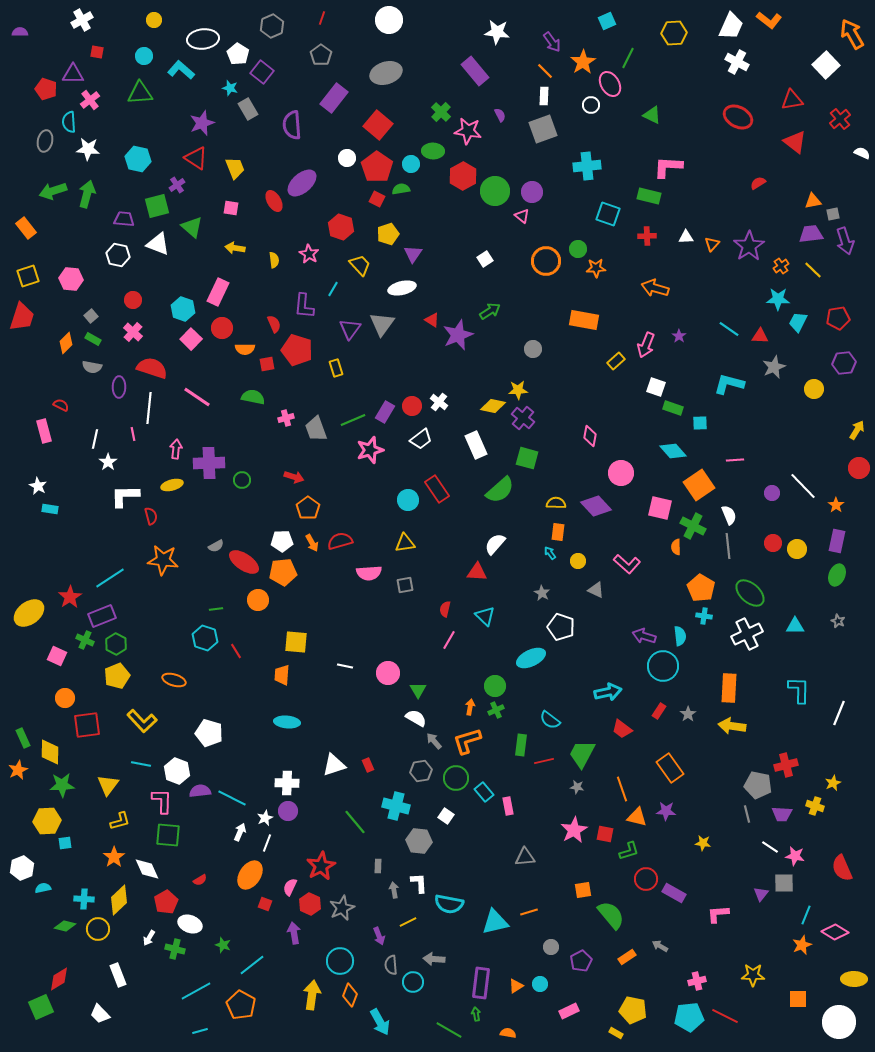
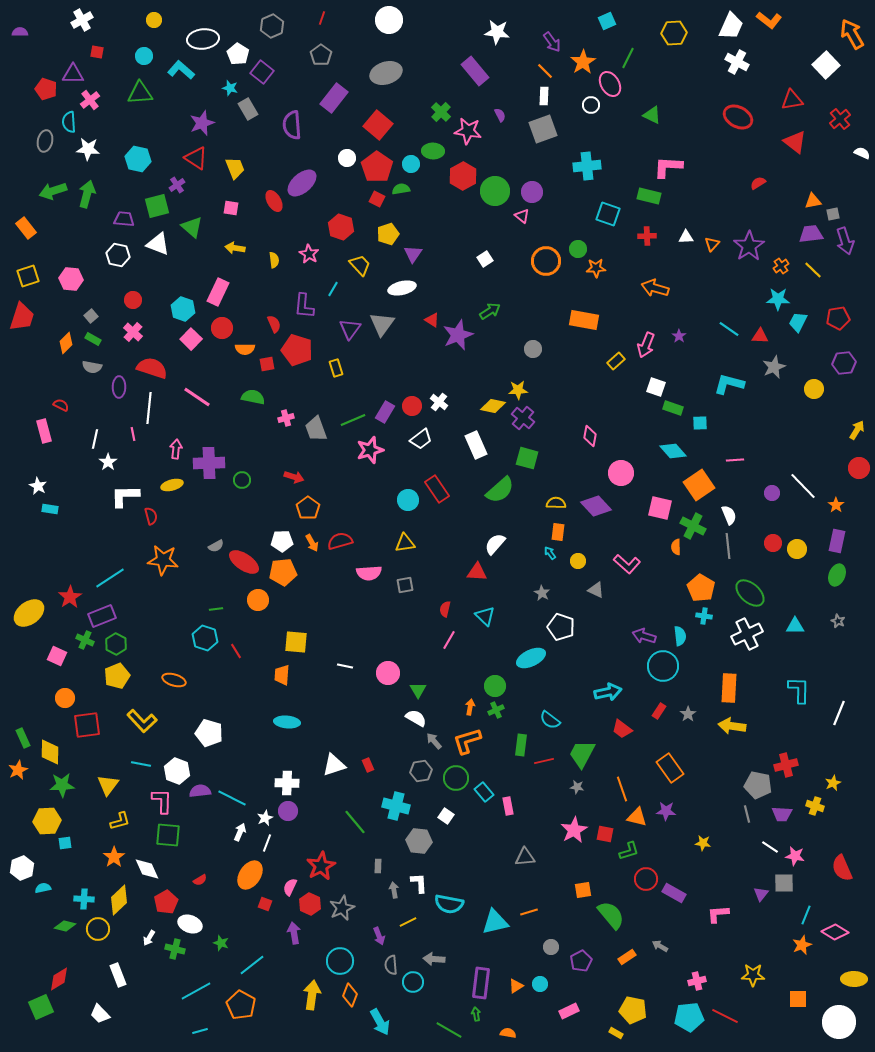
green star at (223, 945): moved 2 px left, 2 px up
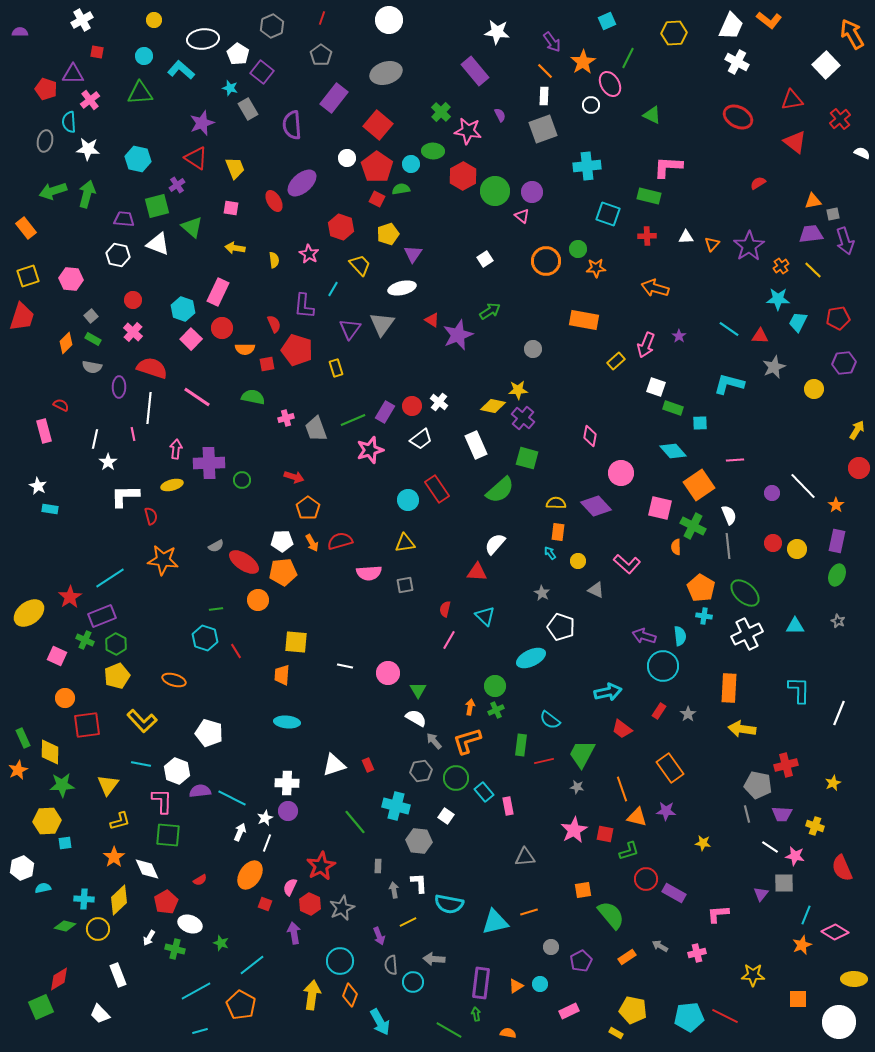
green ellipse at (750, 593): moved 5 px left
yellow arrow at (732, 726): moved 10 px right, 3 px down
yellow cross at (815, 806): moved 20 px down
pink cross at (697, 981): moved 28 px up
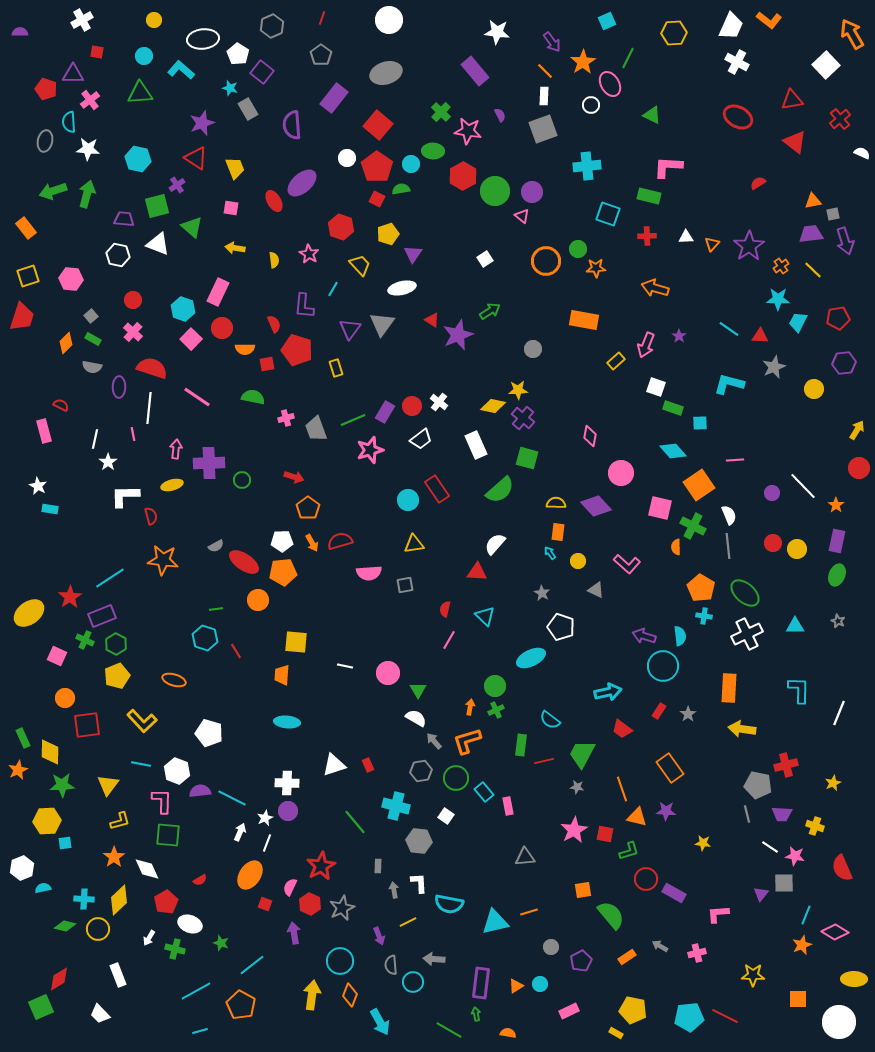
yellow triangle at (405, 543): moved 9 px right, 1 px down
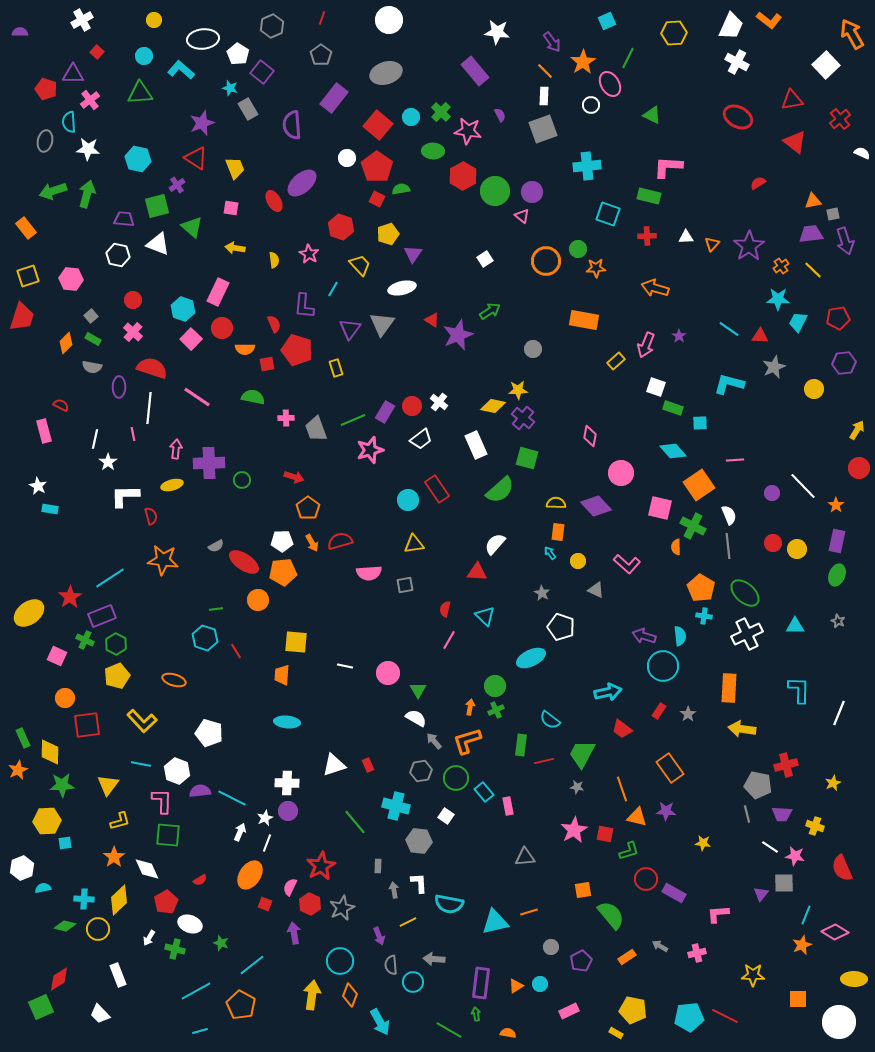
red square at (97, 52): rotated 32 degrees clockwise
cyan circle at (411, 164): moved 47 px up
pink cross at (286, 418): rotated 14 degrees clockwise
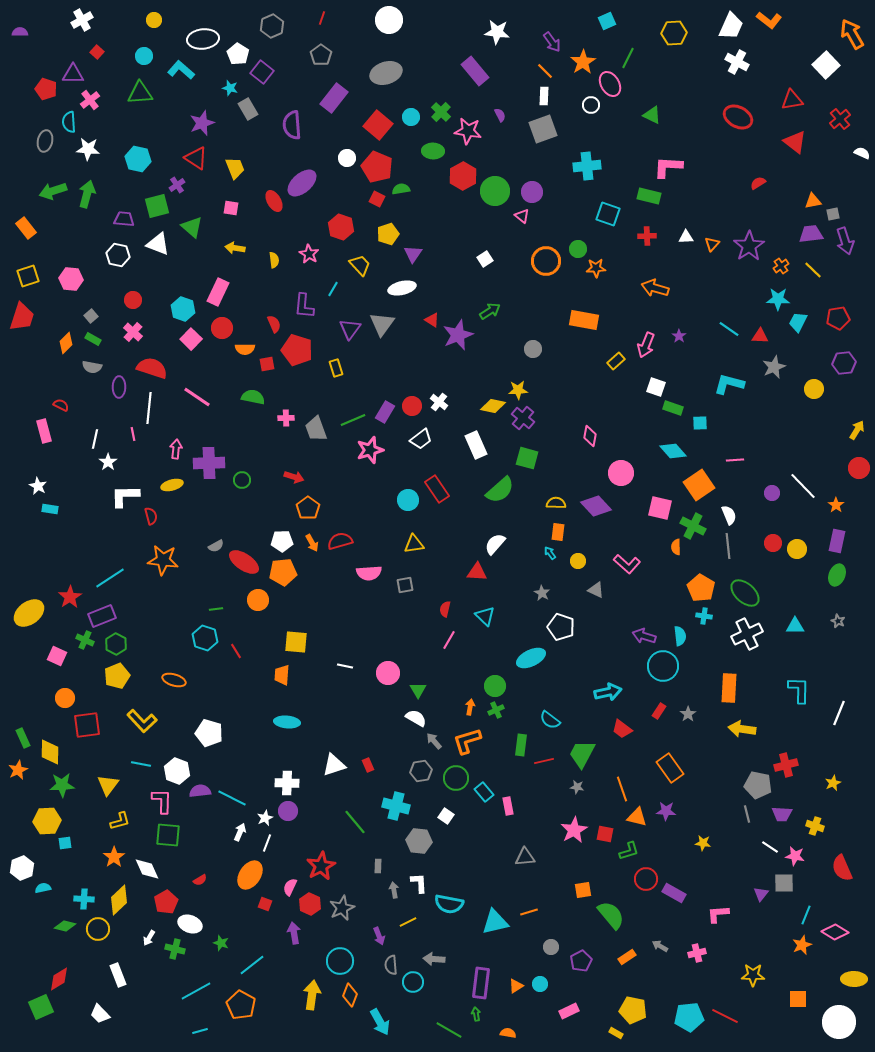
red pentagon at (377, 167): rotated 12 degrees counterclockwise
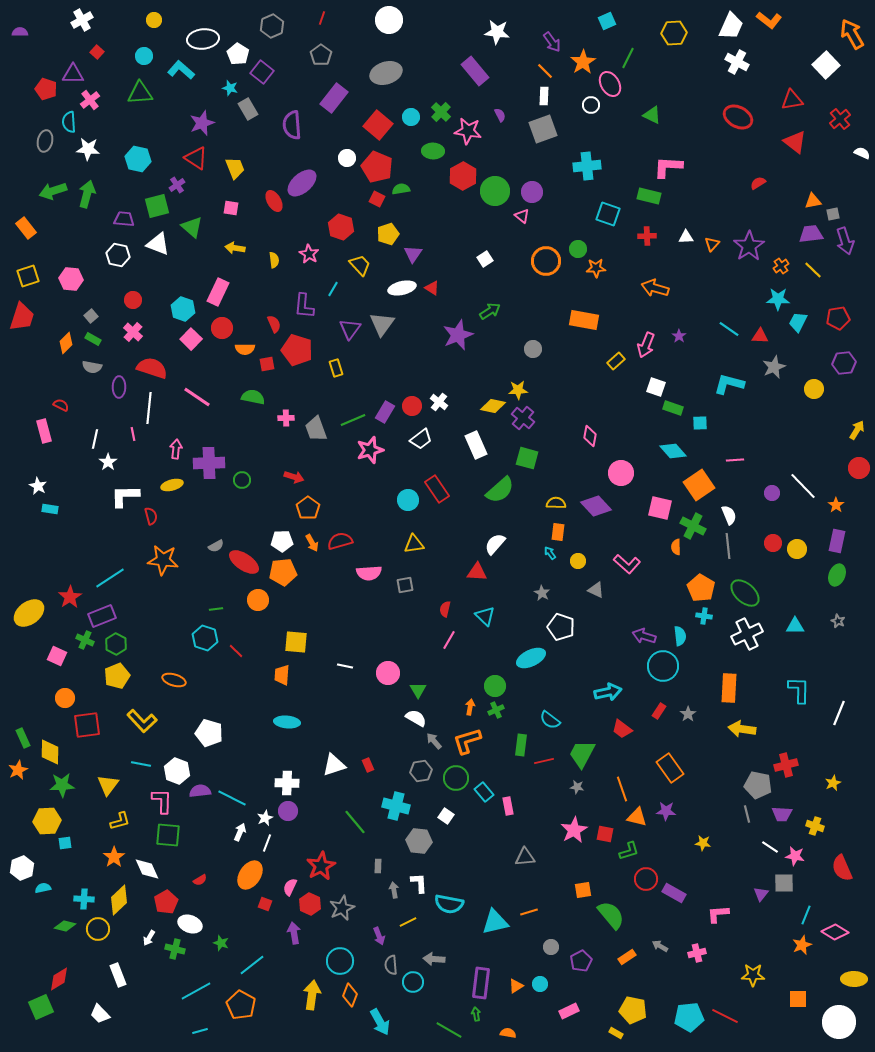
red triangle at (432, 320): moved 32 px up
red line at (236, 651): rotated 14 degrees counterclockwise
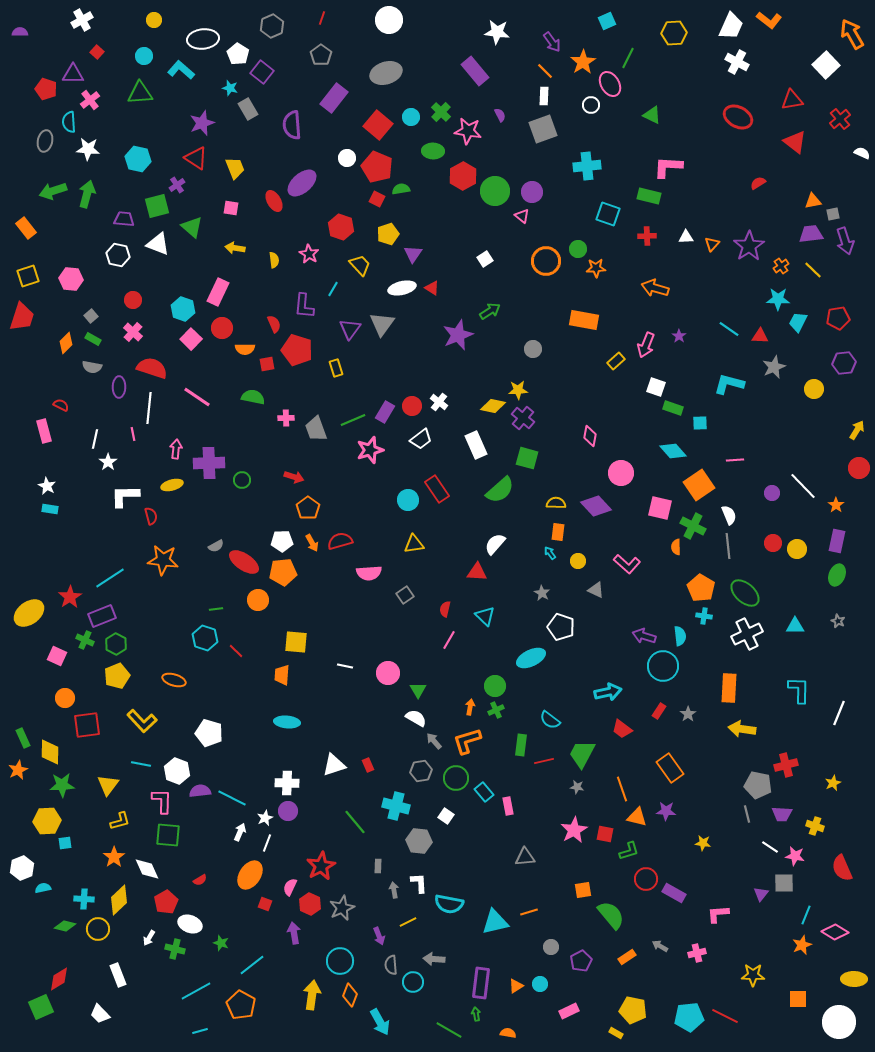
white star at (38, 486): moved 9 px right
gray square at (405, 585): moved 10 px down; rotated 24 degrees counterclockwise
